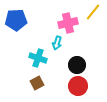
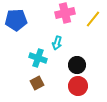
yellow line: moved 7 px down
pink cross: moved 3 px left, 10 px up
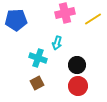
yellow line: rotated 18 degrees clockwise
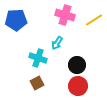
pink cross: moved 2 px down; rotated 30 degrees clockwise
yellow line: moved 1 px right, 1 px down
cyan arrow: rotated 16 degrees clockwise
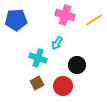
red circle: moved 15 px left
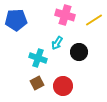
black circle: moved 2 px right, 13 px up
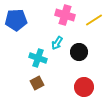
red circle: moved 21 px right, 1 px down
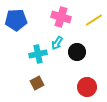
pink cross: moved 4 px left, 2 px down
black circle: moved 2 px left
cyan cross: moved 4 px up; rotated 30 degrees counterclockwise
red circle: moved 3 px right
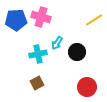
pink cross: moved 20 px left
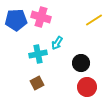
black circle: moved 4 px right, 11 px down
